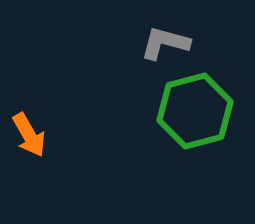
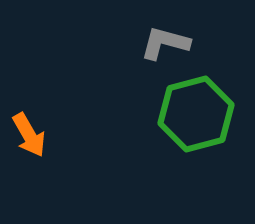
green hexagon: moved 1 px right, 3 px down
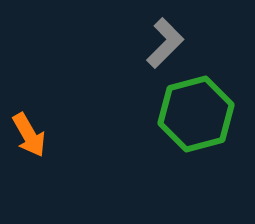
gray L-shape: rotated 120 degrees clockwise
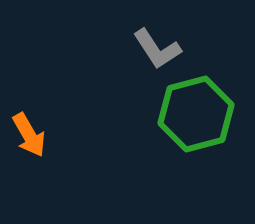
gray L-shape: moved 8 px left, 6 px down; rotated 102 degrees clockwise
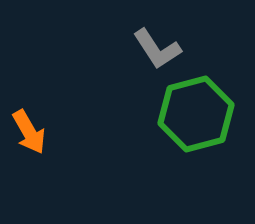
orange arrow: moved 3 px up
